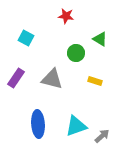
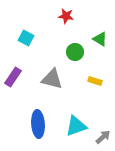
green circle: moved 1 px left, 1 px up
purple rectangle: moved 3 px left, 1 px up
gray arrow: moved 1 px right, 1 px down
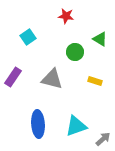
cyan square: moved 2 px right, 1 px up; rotated 28 degrees clockwise
gray arrow: moved 2 px down
